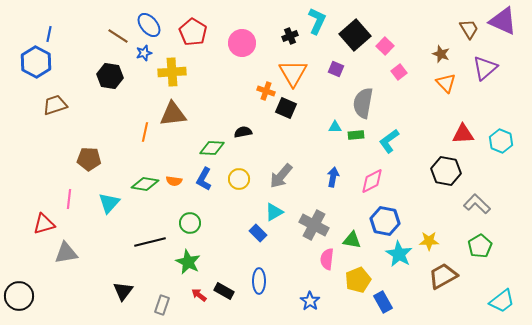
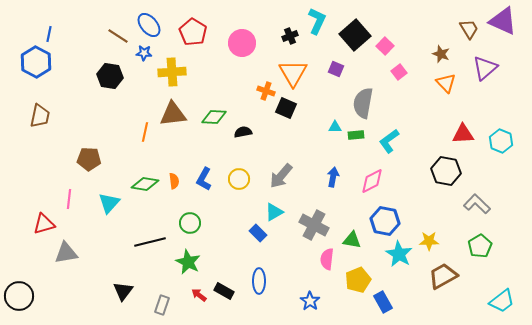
blue star at (144, 53): rotated 21 degrees clockwise
brown trapezoid at (55, 105): moved 15 px left, 11 px down; rotated 120 degrees clockwise
green diamond at (212, 148): moved 2 px right, 31 px up
orange semicircle at (174, 181): rotated 105 degrees counterclockwise
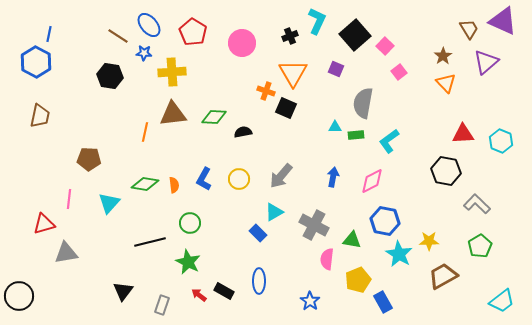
brown star at (441, 54): moved 2 px right, 2 px down; rotated 18 degrees clockwise
purple triangle at (485, 68): moved 1 px right, 6 px up
orange semicircle at (174, 181): moved 4 px down
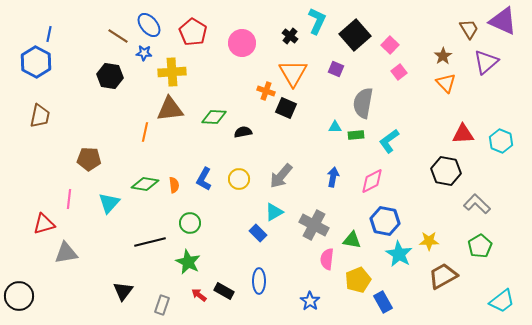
black cross at (290, 36): rotated 28 degrees counterclockwise
pink square at (385, 46): moved 5 px right, 1 px up
brown triangle at (173, 114): moved 3 px left, 5 px up
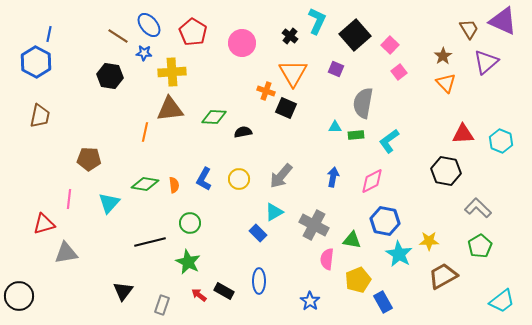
gray L-shape at (477, 204): moved 1 px right, 4 px down
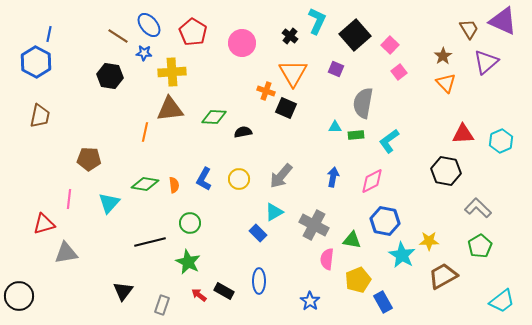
cyan hexagon at (501, 141): rotated 15 degrees clockwise
cyan star at (399, 254): moved 3 px right, 1 px down
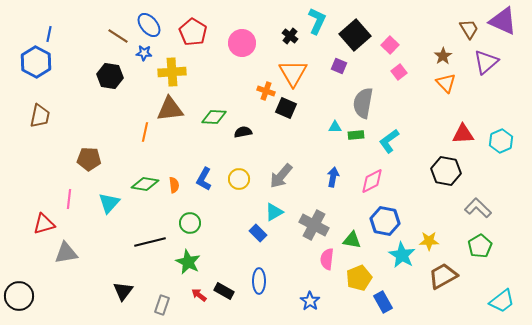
purple square at (336, 69): moved 3 px right, 3 px up
yellow pentagon at (358, 280): moved 1 px right, 2 px up
